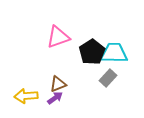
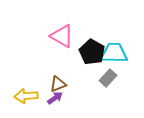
pink triangle: moved 4 px right, 1 px up; rotated 50 degrees clockwise
black pentagon: rotated 10 degrees counterclockwise
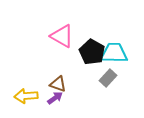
brown triangle: rotated 42 degrees clockwise
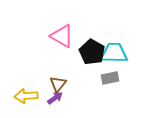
gray rectangle: moved 2 px right; rotated 36 degrees clockwise
brown triangle: rotated 48 degrees clockwise
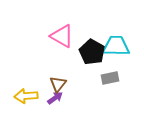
cyan trapezoid: moved 2 px right, 7 px up
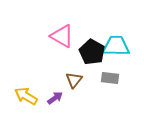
gray rectangle: rotated 18 degrees clockwise
brown triangle: moved 16 px right, 4 px up
yellow arrow: rotated 35 degrees clockwise
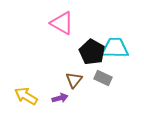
pink triangle: moved 13 px up
cyan trapezoid: moved 1 px left, 2 px down
gray rectangle: moved 7 px left; rotated 18 degrees clockwise
purple arrow: moved 5 px right; rotated 21 degrees clockwise
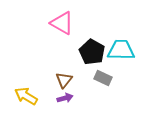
cyan trapezoid: moved 6 px right, 2 px down
brown triangle: moved 10 px left
purple arrow: moved 5 px right
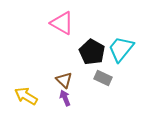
cyan trapezoid: moved 1 px up; rotated 52 degrees counterclockwise
brown triangle: rotated 24 degrees counterclockwise
purple arrow: rotated 98 degrees counterclockwise
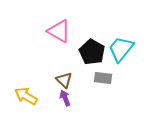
pink triangle: moved 3 px left, 8 px down
gray rectangle: rotated 18 degrees counterclockwise
